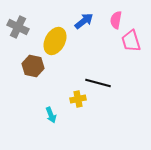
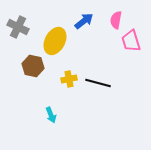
yellow cross: moved 9 px left, 20 px up
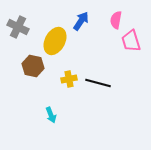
blue arrow: moved 3 px left; rotated 18 degrees counterclockwise
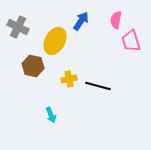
black line: moved 3 px down
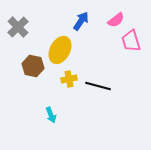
pink semicircle: rotated 138 degrees counterclockwise
gray cross: rotated 20 degrees clockwise
yellow ellipse: moved 5 px right, 9 px down
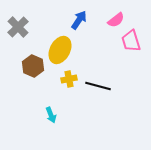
blue arrow: moved 2 px left, 1 px up
brown hexagon: rotated 10 degrees clockwise
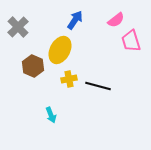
blue arrow: moved 4 px left
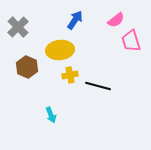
yellow ellipse: rotated 56 degrees clockwise
brown hexagon: moved 6 px left, 1 px down
yellow cross: moved 1 px right, 4 px up
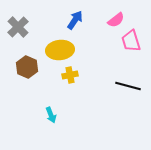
black line: moved 30 px right
